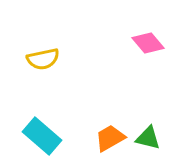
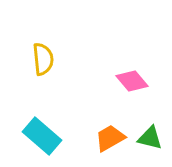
pink diamond: moved 16 px left, 38 px down
yellow semicircle: rotated 84 degrees counterclockwise
green triangle: moved 2 px right
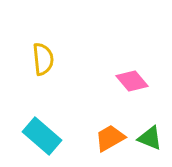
green triangle: rotated 8 degrees clockwise
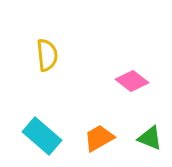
yellow semicircle: moved 4 px right, 4 px up
pink diamond: rotated 12 degrees counterclockwise
orange trapezoid: moved 11 px left
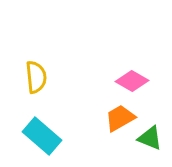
yellow semicircle: moved 11 px left, 22 px down
pink diamond: rotated 8 degrees counterclockwise
orange trapezoid: moved 21 px right, 20 px up
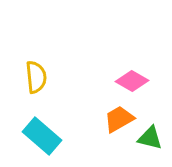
orange trapezoid: moved 1 px left, 1 px down
green triangle: rotated 8 degrees counterclockwise
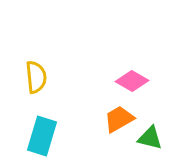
cyan rectangle: rotated 66 degrees clockwise
